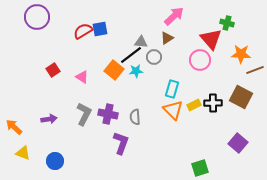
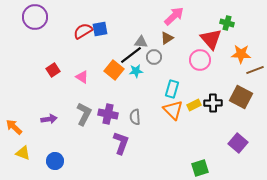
purple circle: moved 2 px left
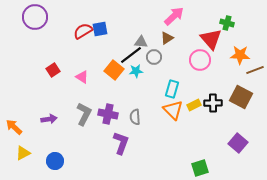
orange star: moved 1 px left, 1 px down
yellow triangle: rotated 49 degrees counterclockwise
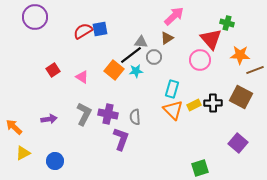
purple L-shape: moved 4 px up
